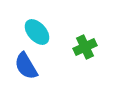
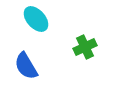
cyan ellipse: moved 1 px left, 13 px up
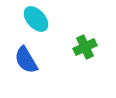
blue semicircle: moved 6 px up
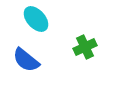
blue semicircle: rotated 20 degrees counterclockwise
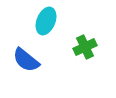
cyan ellipse: moved 10 px right, 2 px down; rotated 64 degrees clockwise
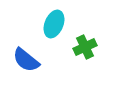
cyan ellipse: moved 8 px right, 3 px down
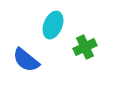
cyan ellipse: moved 1 px left, 1 px down
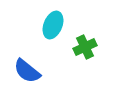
blue semicircle: moved 1 px right, 11 px down
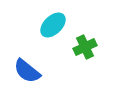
cyan ellipse: rotated 24 degrees clockwise
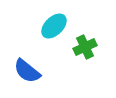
cyan ellipse: moved 1 px right, 1 px down
